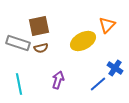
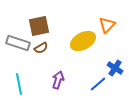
brown semicircle: rotated 16 degrees counterclockwise
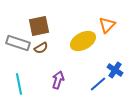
blue cross: moved 2 px down
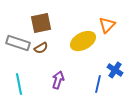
brown square: moved 2 px right, 3 px up
blue line: rotated 36 degrees counterclockwise
